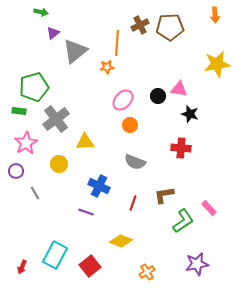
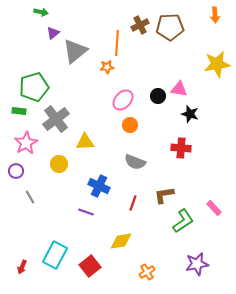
gray line: moved 5 px left, 4 px down
pink rectangle: moved 5 px right
yellow diamond: rotated 30 degrees counterclockwise
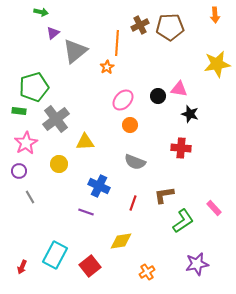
orange star: rotated 24 degrees counterclockwise
purple circle: moved 3 px right
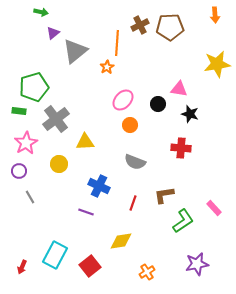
black circle: moved 8 px down
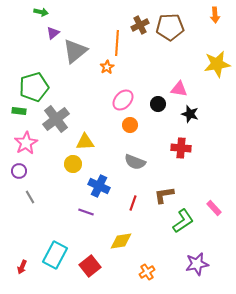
yellow circle: moved 14 px right
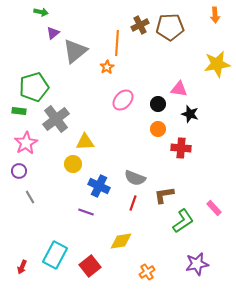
orange circle: moved 28 px right, 4 px down
gray semicircle: moved 16 px down
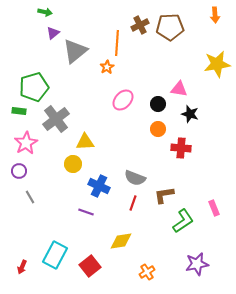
green arrow: moved 4 px right
pink rectangle: rotated 21 degrees clockwise
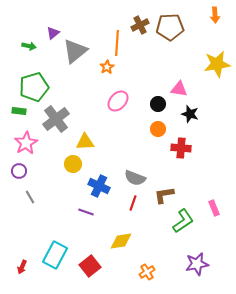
green arrow: moved 16 px left, 34 px down
pink ellipse: moved 5 px left, 1 px down
